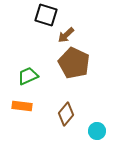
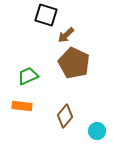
brown diamond: moved 1 px left, 2 px down
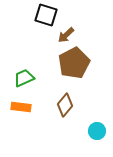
brown pentagon: rotated 20 degrees clockwise
green trapezoid: moved 4 px left, 2 px down
orange rectangle: moved 1 px left, 1 px down
brown diamond: moved 11 px up
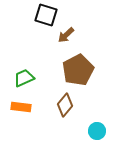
brown pentagon: moved 4 px right, 7 px down
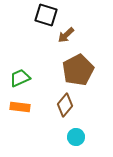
green trapezoid: moved 4 px left
orange rectangle: moved 1 px left
cyan circle: moved 21 px left, 6 px down
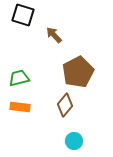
black square: moved 23 px left
brown arrow: moved 12 px left; rotated 90 degrees clockwise
brown pentagon: moved 2 px down
green trapezoid: moved 1 px left; rotated 10 degrees clockwise
cyan circle: moved 2 px left, 4 px down
